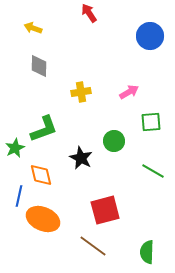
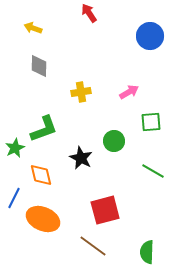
blue line: moved 5 px left, 2 px down; rotated 15 degrees clockwise
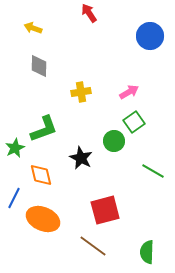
green square: moved 17 px left; rotated 30 degrees counterclockwise
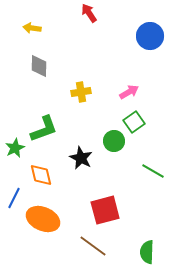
yellow arrow: moved 1 px left; rotated 12 degrees counterclockwise
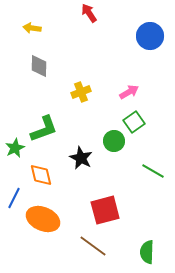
yellow cross: rotated 12 degrees counterclockwise
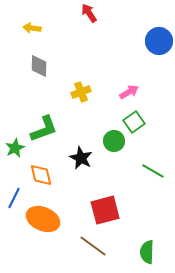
blue circle: moved 9 px right, 5 px down
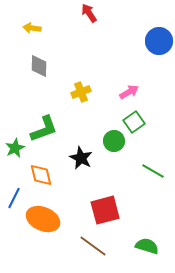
green semicircle: moved 6 px up; rotated 105 degrees clockwise
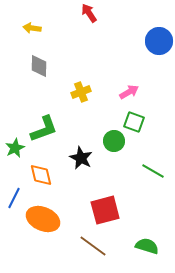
green square: rotated 35 degrees counterclockwise
